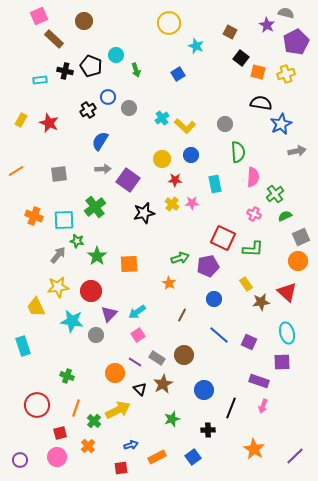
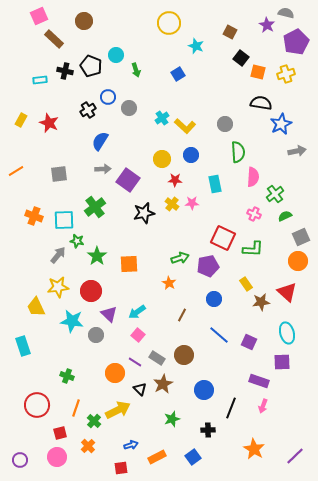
purple triangle at (109, 314): rotated 30 degrees counterclockwise
pink square at (138, 335): rotated 16 degrees counterclockwise
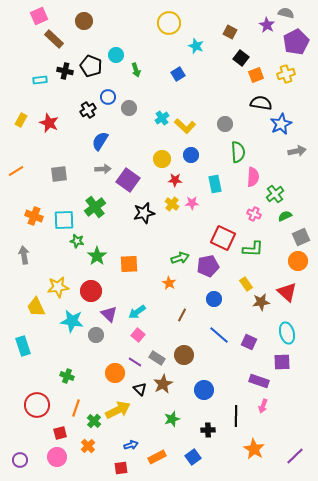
orange square at (258, 72): moved 2 px left, 3 px down; rotated 35 degrees counterclockwise
gray arrow at (58, 255): moved 34 px left; rotated 48 degrees counterclockwise
black line at (231, 408): moved 5 px right, 8 px down; rotated 20 degrees counterclockwise
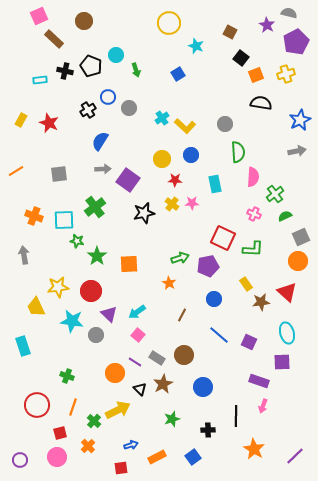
gray semicircle at (286, 13): moved 3 px right
blue star at (281, 124): moved 19 px right, 4 px up
blue circle at (204, 390): moved 1 px left, 3 px up
orange line at (76, 408): moved 3 px left, 1 px up
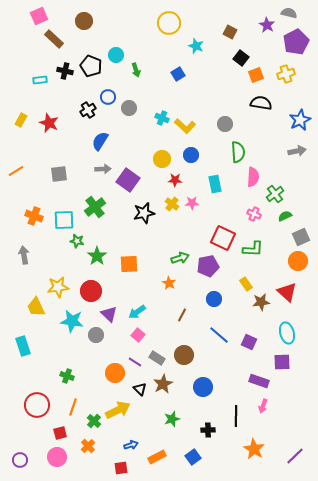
cyan cross at (162, 118): rotated 32 degrees counterclockwise
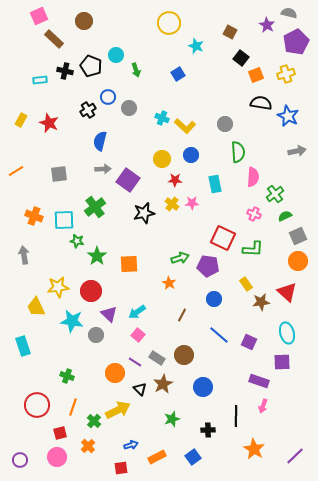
blue star at (300, 120): moved 12 px left, 4 px up; rotated 20 degrees counterclockwise
blue semicircle at (100, 141): rotated 18 degrees counterclockwise
gray square at (301, 237): moved 3 px left, 1 px up
purple pentagon at (208, 266): rotated 20 degrees clockwise
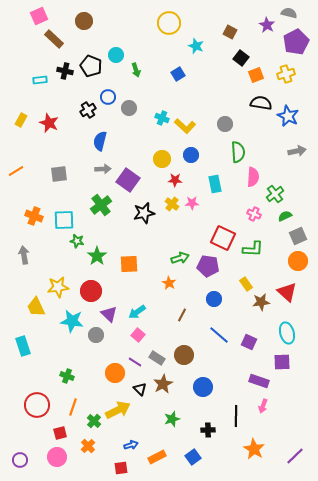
green cross at (95, 207): moved 6 px right, 2 px up
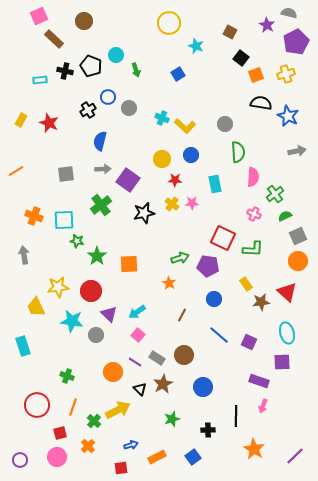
gray square at (59, 174): moved 7 px right
orange circle at (115, 373): moved 2 px left, 1 px up
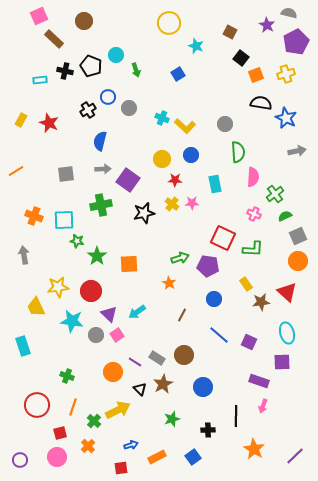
blue star at (288, 116): moved 2 px left, 2 px down
green cross at (101, 205): rotated 25 degrees clockwise
pink square at (138, 335): moved 21 px left; rotated 16 degrees clockwise
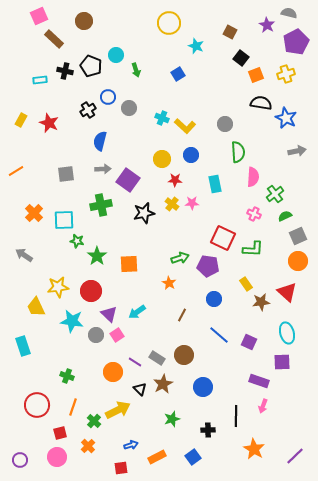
orange cross at (34, 216): moved 3 px up; rotated 24 degrees clockwise
gray arrow at (24, 255): rotated 48 degrees counterclockwise
